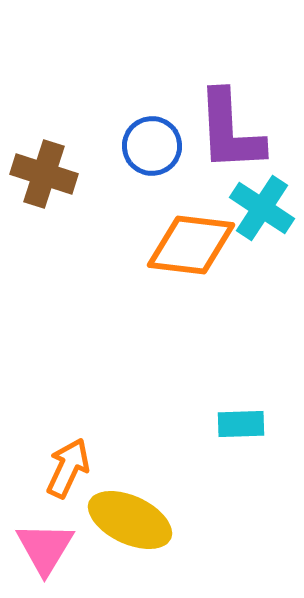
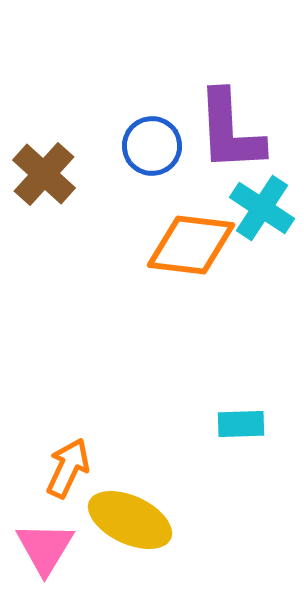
brown cross: rotated 24 degrees clockwise
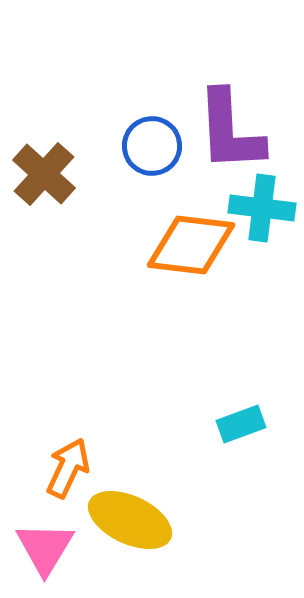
cyan cross: rotated 26 degrees counterclockwise
cyan rectangle: rotated 18 degrees counterclockwise
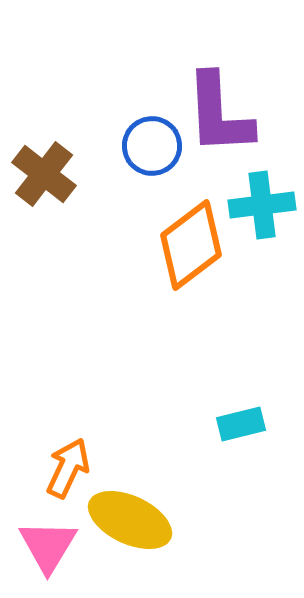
purple L-shape: moved 11 px left, 17 px up
brown cross: rotated 4 degrees counterclockwise
cyan cross: moved 3 px up; rotated 14 degrees counterclockwise
orange diamond: rotated 44 degrees counterclockwise
cyan rectangle: rotated 6 degrees clockwise
pink triangle: moved 3 px right, 2 px up
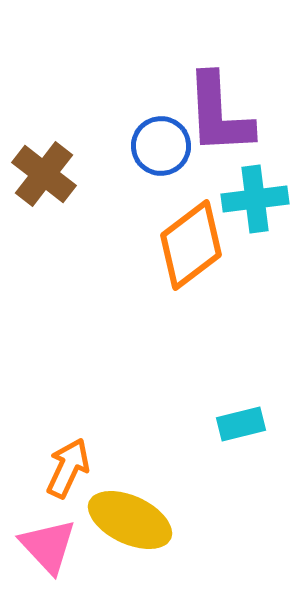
blue circle: moved 9 px right
cyan cross: moved 7 px left, 6 px up
pink triangle: rotated 14 degrees counterclockwise
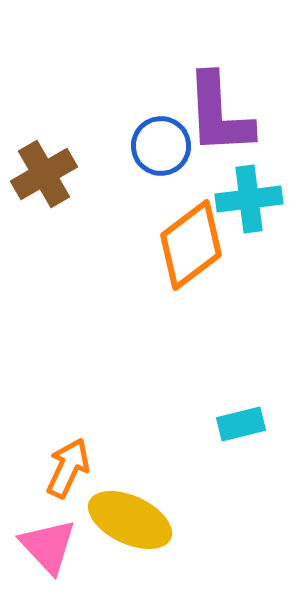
brown cross: rotated 22 degrees clockwise
cyan cross: moved 6 px left
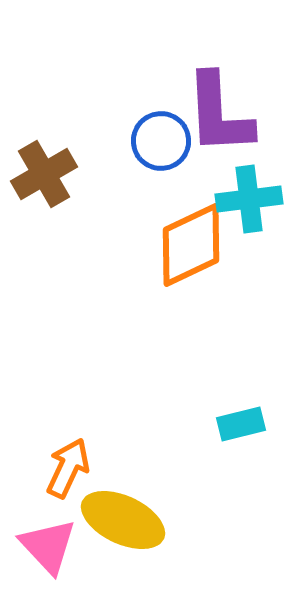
blue circle: moved 5 px up
orange diamond: rotated 12 degrees clockwise
yellow ellipse: moved 7 px left
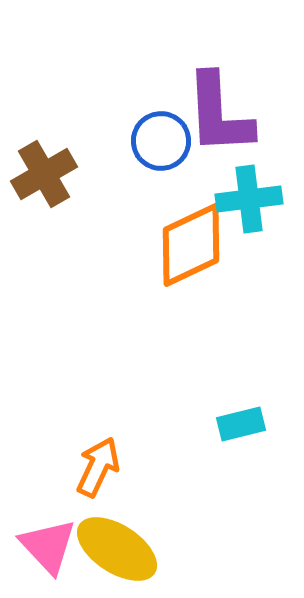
orange arrow: moved 30 px right, 1 px up
yellow ellipse: moved 6 px left, 29 px down; rotated 8 degrees clockwise
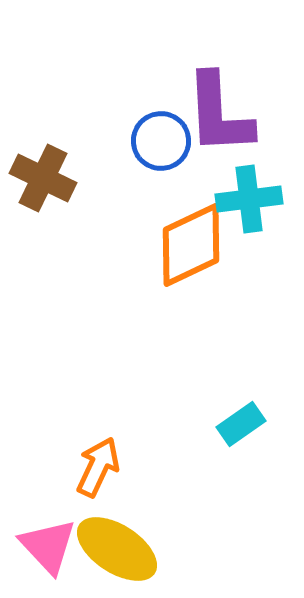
brown cross: moved 1 px left, 4 px down; rotated 34 degrees counterclockwise
cyan rectangle: rotated 21 degrees counterclockwise
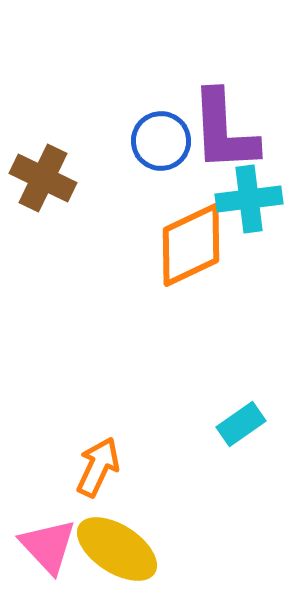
purple L-shape: moved 5 px right, 17 px down
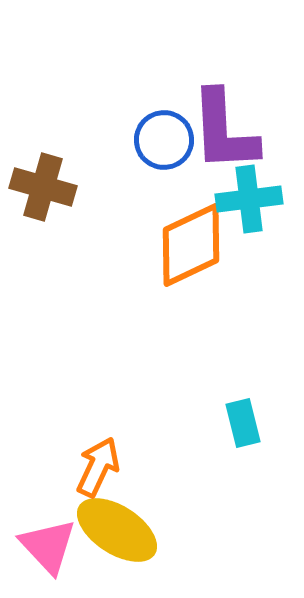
blue circle: moved 3 px right, 1 px up
brown cross: moved 9 px down; rotated 10 degrees counterclockwise
cyan rectangle: moved 2 px right, 1 px up; rotated 69 degrees counterclockwise
yellow ellipse: moved 19 px up
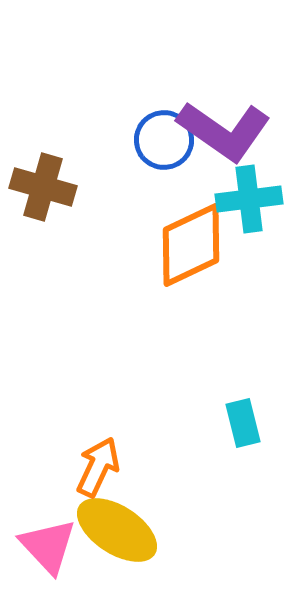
purple L-shape: rotated 52 degrees counterclockwise
